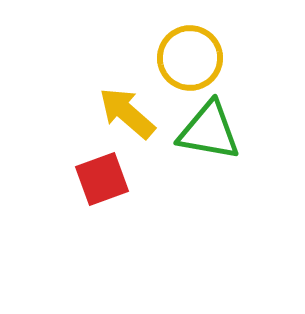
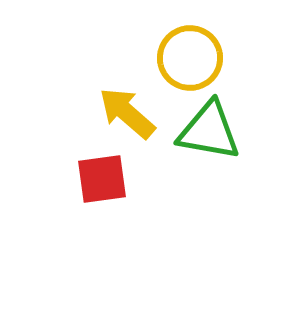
red square: rotated 12 degrees clockwise
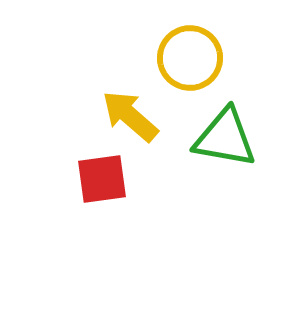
yellow arrow: moved 3 px right, 3 px down
green triangle: moved 16 px right, 7 px down
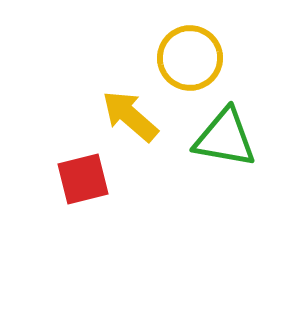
red square: moved 19 px left; rotated 6 degrees counterclockwise
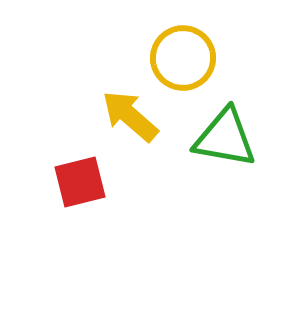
yellow circle: moved 7 px left
red square: moved 3 px left, 3 px down
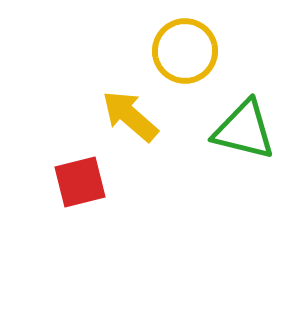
yellow circle: moved 2 px right, 7 px up
green triangle: moved 19 px right, 8 px up; rotated 4 degrees clockwise
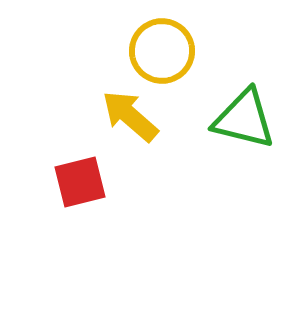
yellow circle: moved 23 px left
green triangle: moved 11 px up
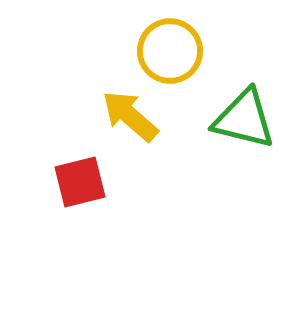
yellow circle: moved 8 px right
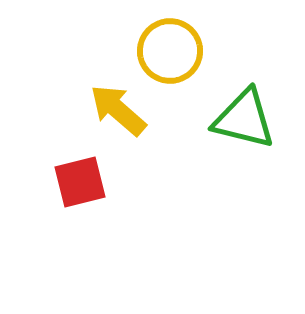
yellow arrow: moved 12 px left, 6 px up
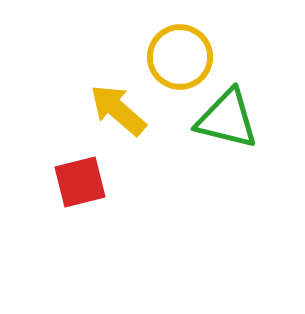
yellow circle: moved 10 px right, 6 px down
green triangle: moved 17 px left
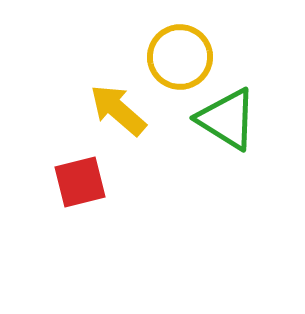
green triangle: rotated 18 degrees clockwise
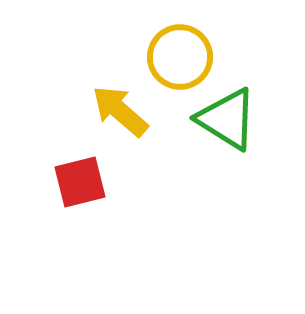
yellow arrow: moved 2 px right, 1 px down
